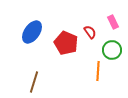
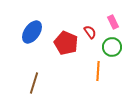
green circle: moved 3 px up
brown line: moved 1 px down
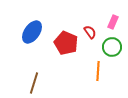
pink rectangle: rotated 48 degrees clockwise
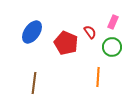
orange line: moved 6 px down
brown line: rotated 10 degrees counterclockwise
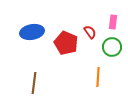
pink rectangle: rotated 16 degrees counterclockwise
blue ellipse: rotated 45 degrees clockwise
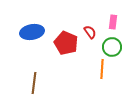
orange line: moved 4 px right, 8 px up
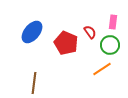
blue ellipse: rotated 40 degrees counterclockwise
green circle: moved 2 px left, 2 px up
orange line: rotated 54 degrees clockwise
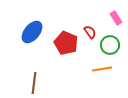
pink rectangle: moved 3 px right, 4 px up; rotated 40 degrees counterclockwise
orange line: rotated 24 degrees clockwise
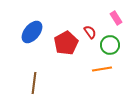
red pentagon: rotated 20 degrees clockwise
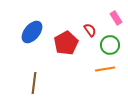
red semicircle: moved 2 px up
orange line: moved 3 px right
